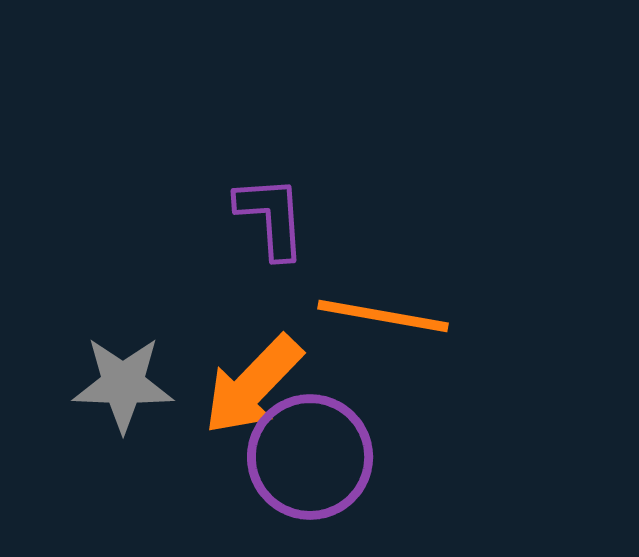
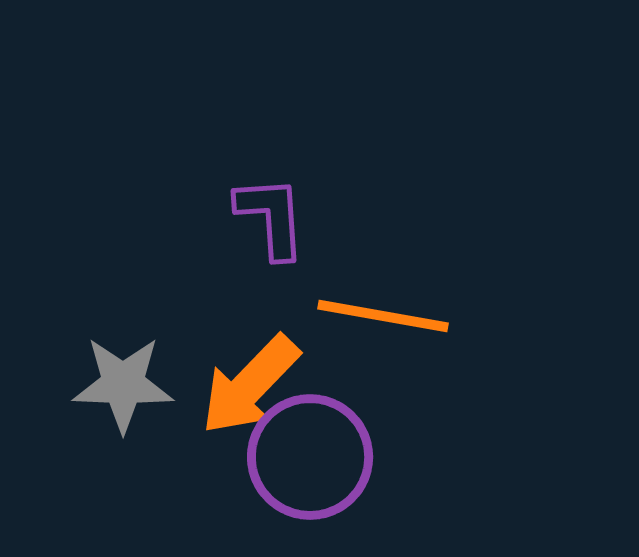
orange arrow: moved 3 px left
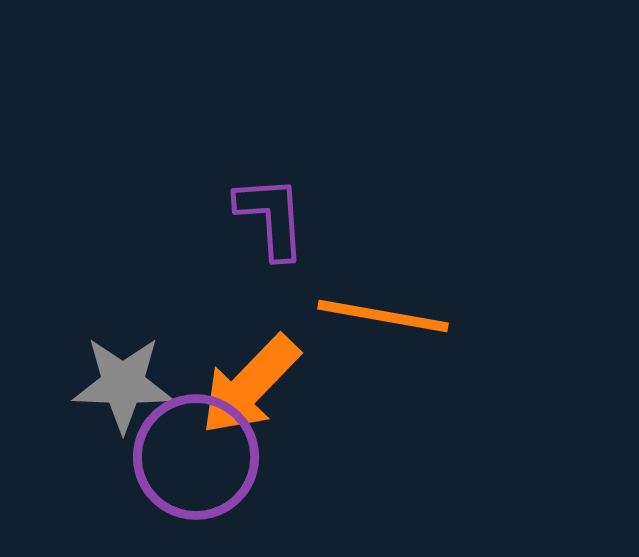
purple circle: moved 114 px left
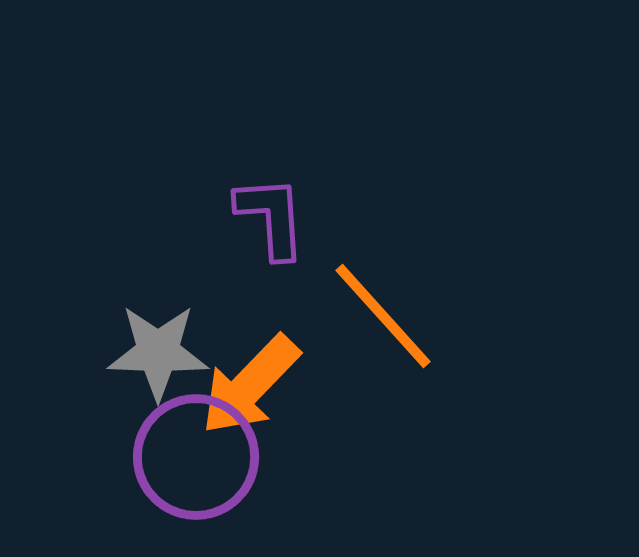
orange line: rotated 38 degrees clockwise
gray star: moved 35 px right, 32 px up
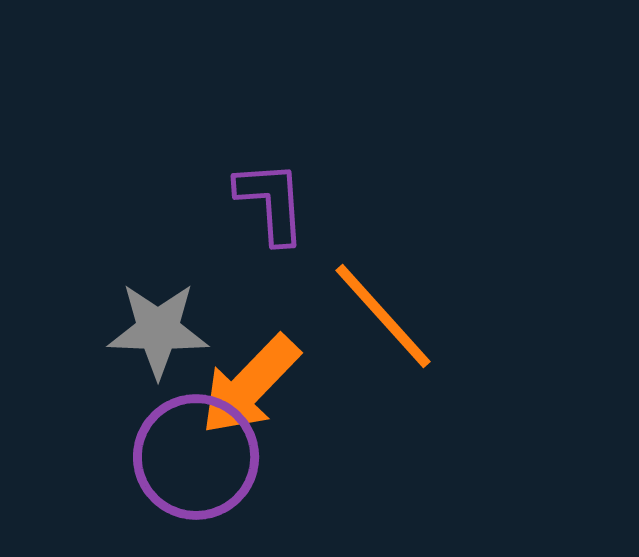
purple L-shape: moved 15 px up
gray star: moved 22 px up
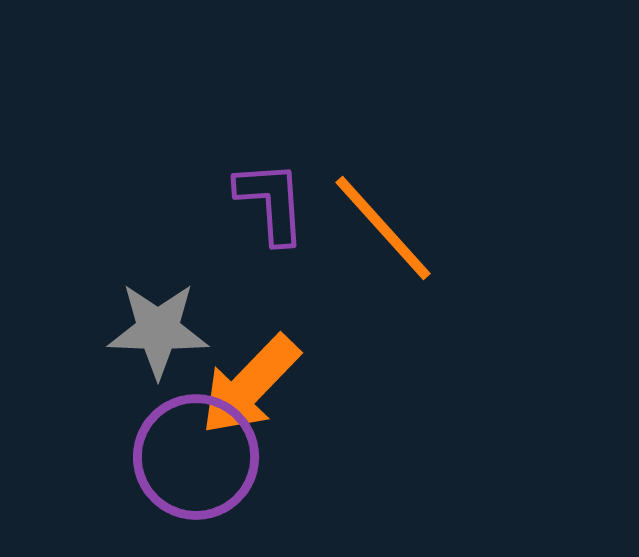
orange line: moved 88 px up
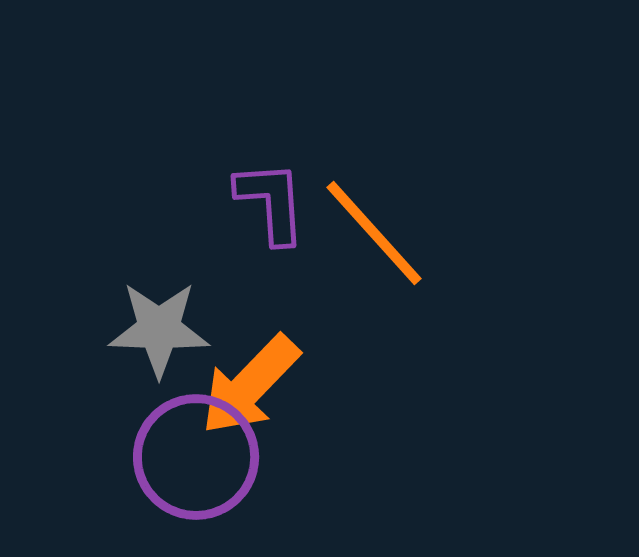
orange line: moved 9 px left, 5 px down
gray star: moved 1 px right, 1 px up
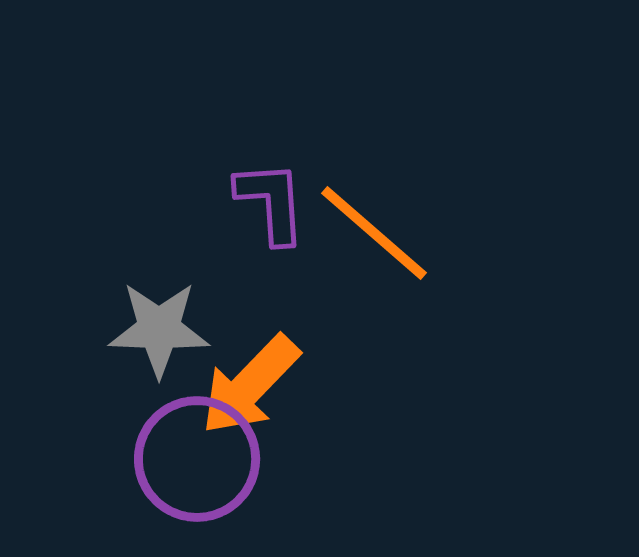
orange line: rotated 7 degrees counterclockwise
purple circle: moved 1 px right, 2 px down
